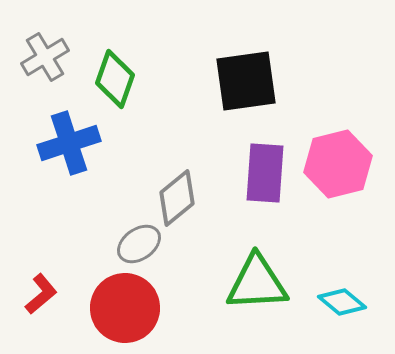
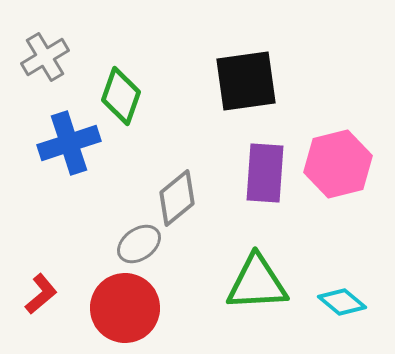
green diamond: moved 6 px right, 17 px down
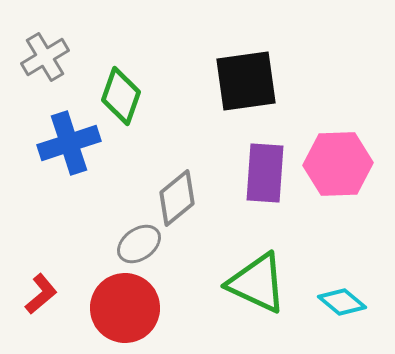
pink hexagon: rotated 12 degrees clockwise
green triangle: rotated 28 degrees clockwise
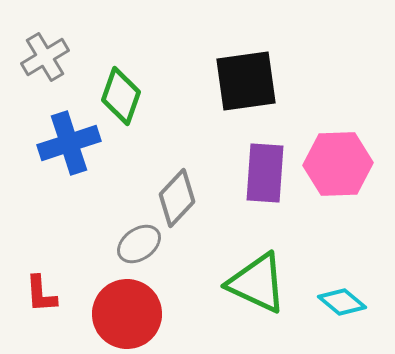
gray diamond: rotated 8 degrees counterclockwise
red L-shape: rotated 126 degrees clockwise
red circle: moved 2 px right, 6 px down
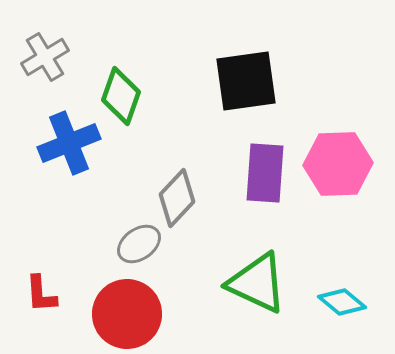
blue cross: rotated 4 degrees counterclockwise
